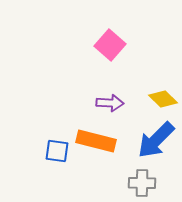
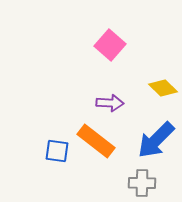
yellow diamond: moved 11 px up
orange rectangle: rotated 24 degrees clockwise
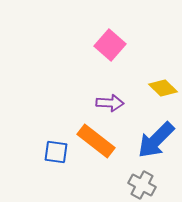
blue square: moved 1 px left, 1 px down
gray cross: moved 2 px down; rotated 28 degrees clockwise
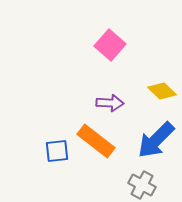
yellow diamond: moved 1 px left, 3 px down
blue square: moved 1 px right, 1 px up; rotated 15 degrees counterclockwise
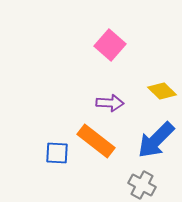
blue square: moved 2 px down; rotated 10 degrees clockwise
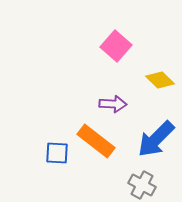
pink square: moved 6 px right, 1 px down
yellow diamond: moved 2 px left, 11 px up
purple arrow: moved 3 px right, 1 px down
blue arrow: moved 1 px up
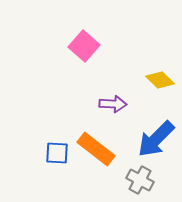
pink square: moved 32 px left
orange rectangle: moved 8 px down
gray cross: moved 2 px left, 5 px up
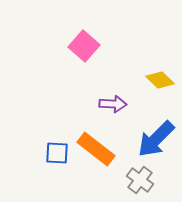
gray cross: rotated 8 degrees clockwise
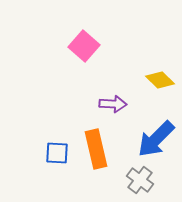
orange rectangle: rotated 39 degrees clockwise
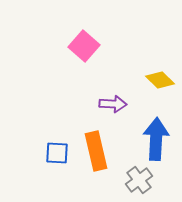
blue arrow: rotated 138 degrees clockwise
orange rectangle: moved 2 px down
gray cross: moved 1 px left; rotated 16 degrees clockwise
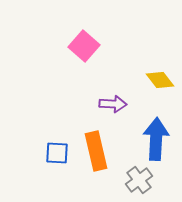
yellow diamond: rotated 8 degrees clockwise
